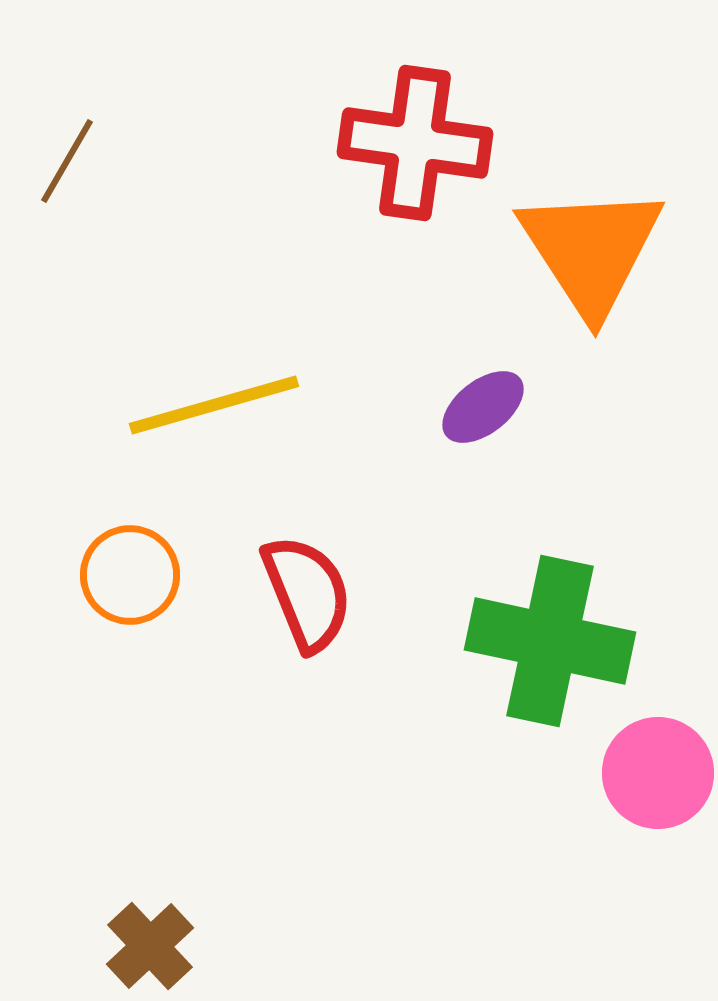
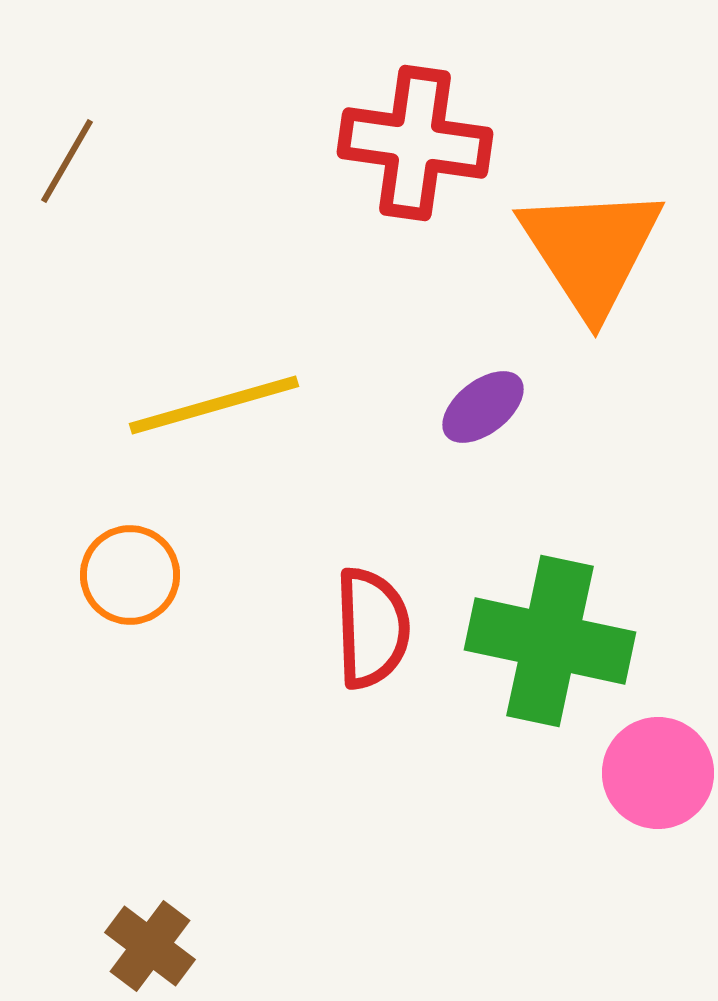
red semicircle: moved 65 px right, 35 px down; rotated 20 degrees clockwise
brown cross: rotated 10 degrees counterclockwise
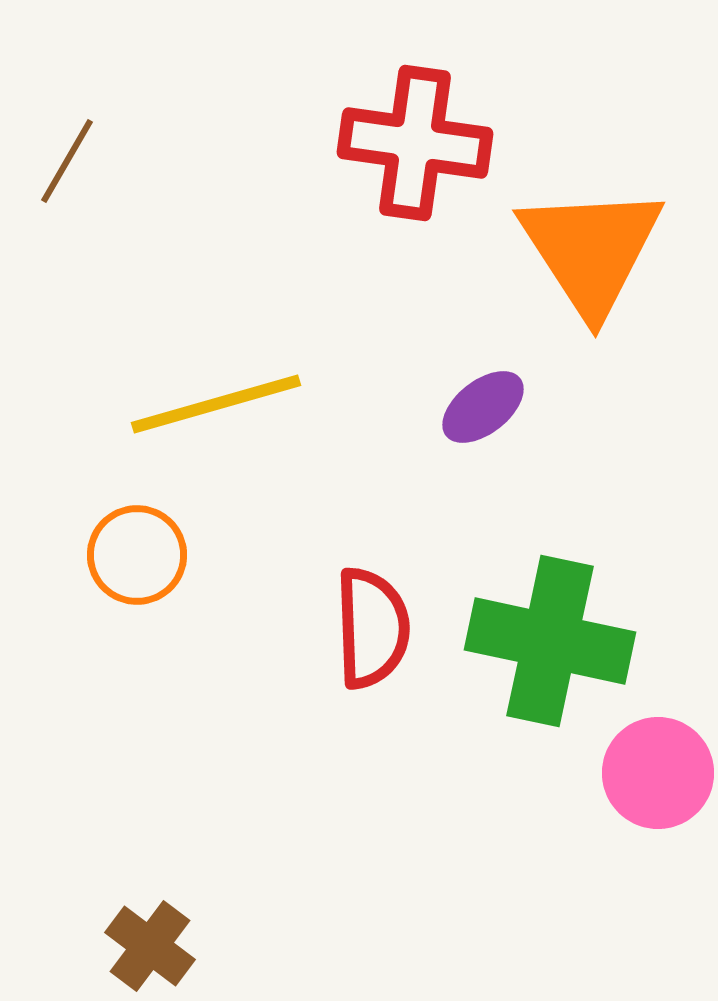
yellow line: moved 2 px right, 1 px up
orange circle: moved 7 px right, 20 px up
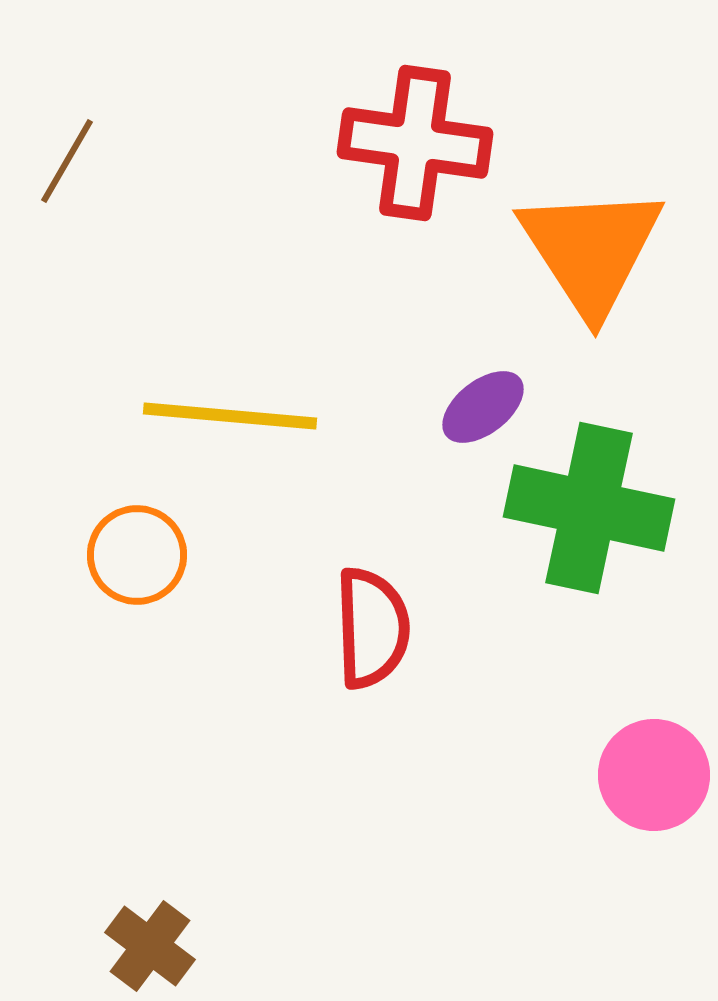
yellow line: moved 14 px right, 12 px down; rotated 21 degrees clockwise
green cross: moved 39 px right, 133 px up
pink circle: moved 4 px left, 2 px down
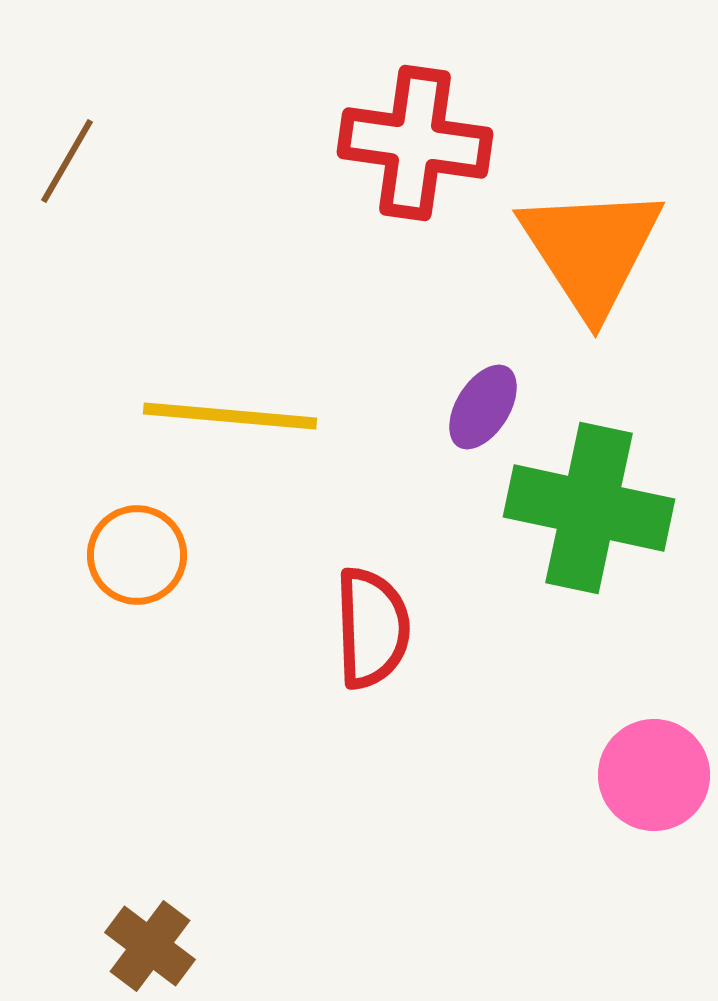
purple ellipse: rotated 20 degrees counterclockwise
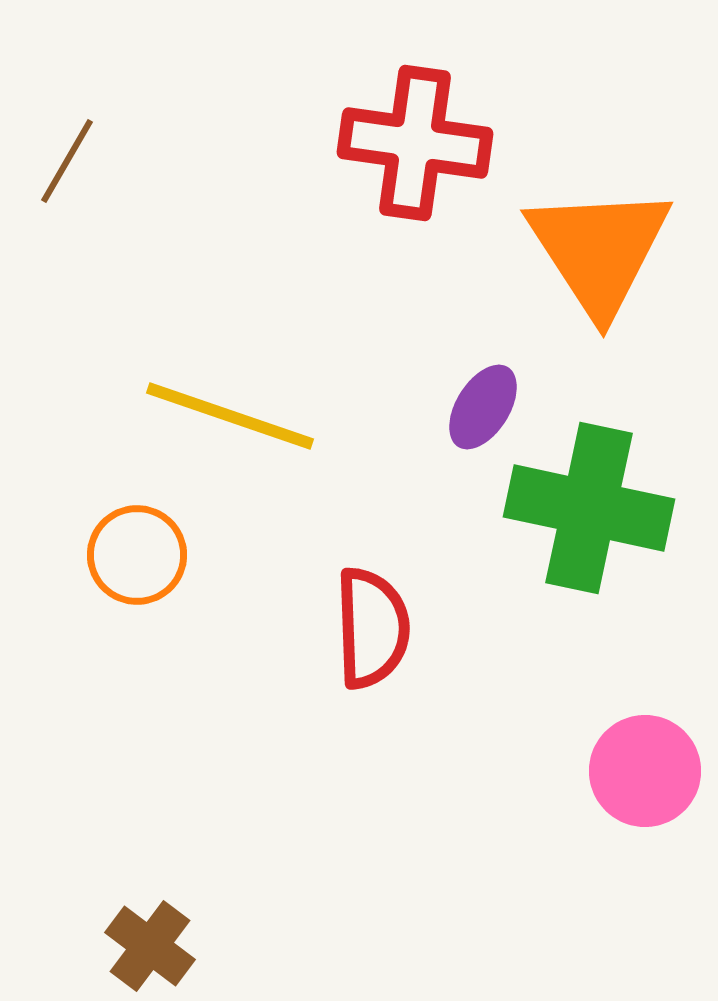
orange triangle: moved 8 px right
yellow line: rotated 14 degrees clockwise
pink circle: moved 9 px left, 4 px up
